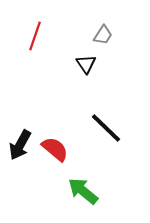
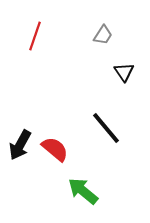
black triangle: moved 38 px right, 8 px down
black line: rotated 6 degrees clockwise
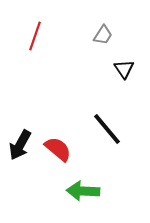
black triangle: moved 3 px up
black line: moved 1 px right, 1 px down
red semicircle: moved 3 px right
green arrow: rotated 36 degrees counterclockwise
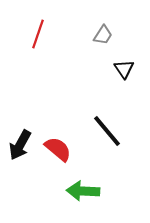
red line: moved 3 px right, 2 px up
black line: moved 2 px down
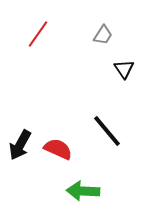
red line: rotated 16 degrees clockwise
red semicircle: rotated 16 degrees counterclockwise
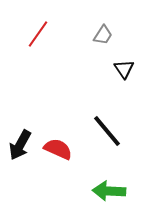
green arrow: moved 26 px right
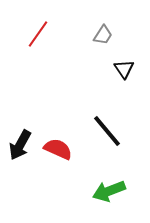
green arrow: rotated 24 degrees counterclockwise
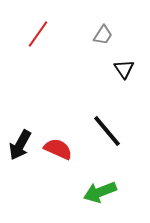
green arrow: moved 9 px left, 1 px down
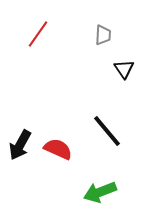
gray trapezoid: rotated 30 degrees counterclockwise
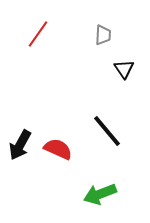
green arrow: moved 2 px down
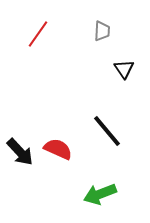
gray trapezoid: moved 1 px left, 4 px up
black arrow: moved 7 px down; rotated 72 degrees counterclockwise
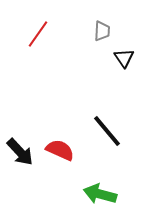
black triangle: moved 11 px up
red semicircle: moved 2 px right, 1 px down
green arrow: rotated 36 degrees clockwise
